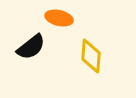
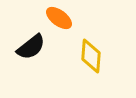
orange ellipse: rotated 24 degrees clockwise
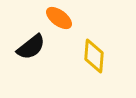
yellow diamond: moved 3 px right
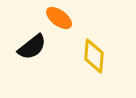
black semicircle: moved 1 px right
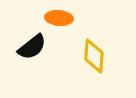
orange ellipse: rotated 32 degrees counterclockwise
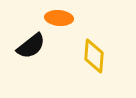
black semicircle: moved 1 px left, 1 px up
